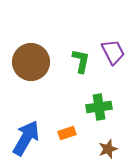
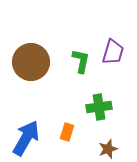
purple trapezoid: rotated 44 degrees clockwise
orange rectangle: moved 1 px up; rotated 54 degrees counterclockwise
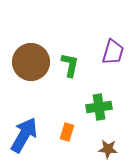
green L-shape: moved 11 px left, 4 px down
blue arrow: moved 2 px left, 3 px up
brown star: rotated 24 degrees clockwise
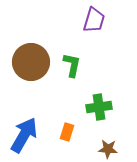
purple trapezoid: moved 19 px left, 32 px up
green L-shape: moved 2 px right
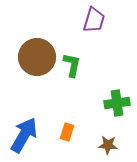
brown circle: moved 6 px right, 5 px up
green cross: moved 18 px right, 4 px up
brown star: moved 4 px up
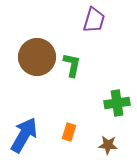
orange rectangle: moved 2 px right
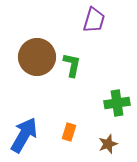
brown star: moved 1 px up; rotated 24 degrees counterclockwise
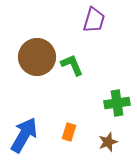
green L-shape: rotated 35 degrees counterclockwise
brown star: moved 2 px up
